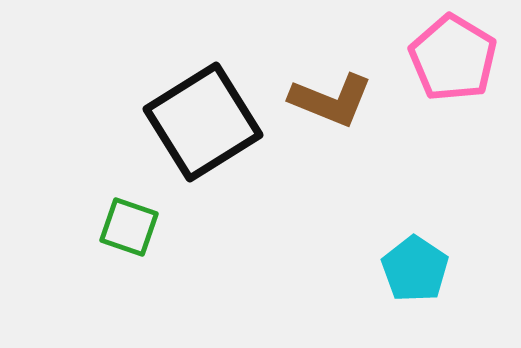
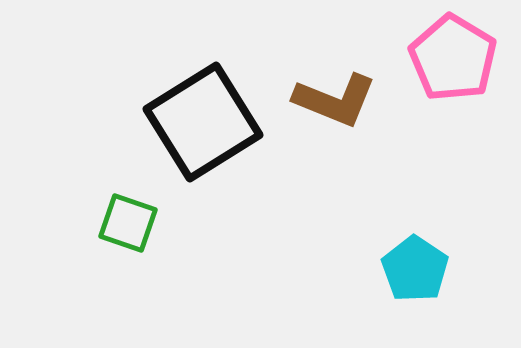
brown L-shape: moved 4 px right
green square: moved 1 px left, 4 px up
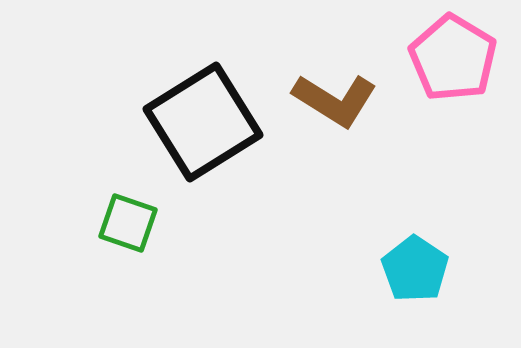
brown L-shape: rotated 10 degrees clockwise
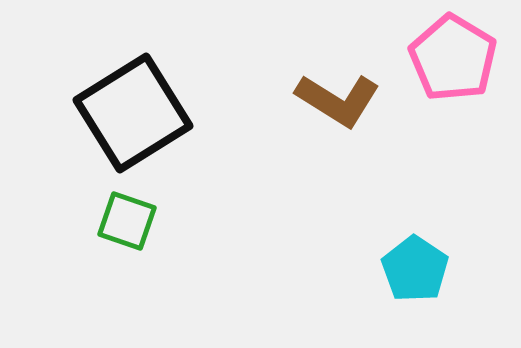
brown L-shape: moved 3 px right
black square: moved 70 px left, 9 px up
green square: moved 1 px left, 2 px up
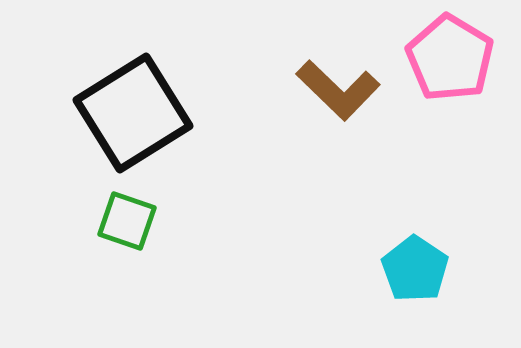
pink pentagon: moved 3 px left
brown L-shape: moved 10 px up; rotated 12 degrees clockwise
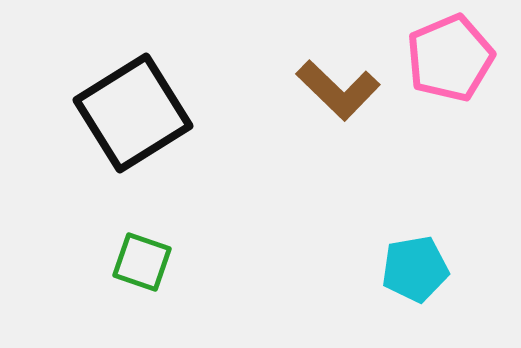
pink pentagon: rotated 18 degrees clockwise
green square: moved 15 px right, 41 px down
cyan pentagon: rotated 28 degrees clockwise
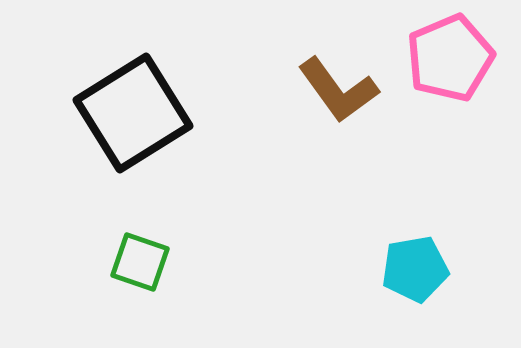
brown L-shape: rotated 10 degrees clockwise
green square: moved 2 px left
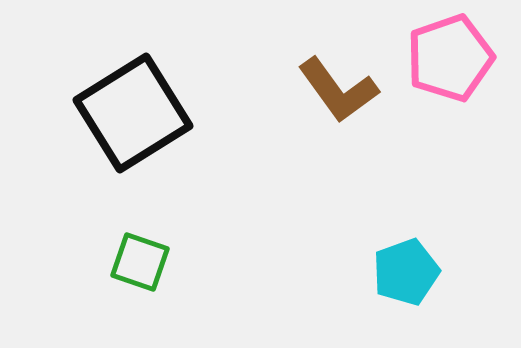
pink pentagon: rotated 4 degrees clockwise
cyan pentagon: moved 9 px left, 3 px down; rotated 10 degrees counterclockwise
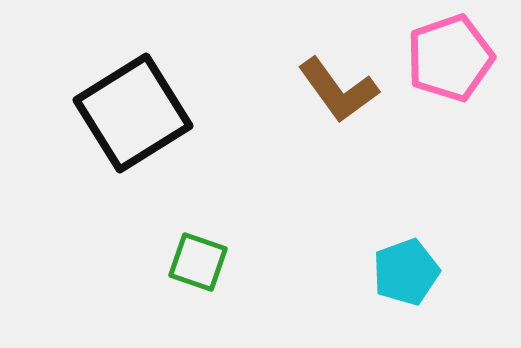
green square: moved 58 px right
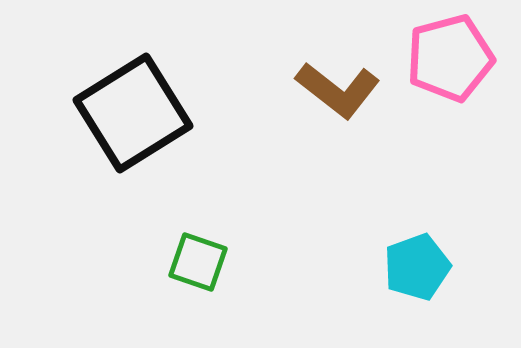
pink pentagon: rotated 4 degrees clockwise
brown L-shape: rotated 16 degrees counterclockwise
cyan pentagon: moved 11 px right, 5 px up
